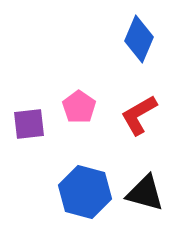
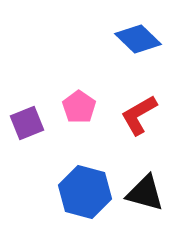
blue diamond: moved 1 px left; rotated 69 degrees counterclockwise
purple square: moved 2 px left, 1 px up; rotated 16 degrees counterclockwise
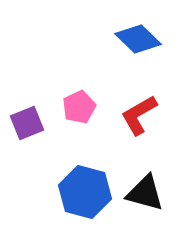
pink pentagon: rotated 12 degrees clockwise
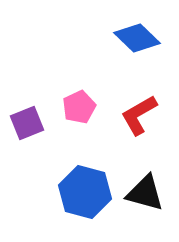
blue diamond: moved 1 px left, 1 px up
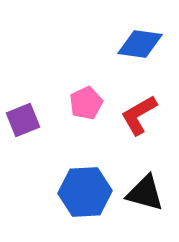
blue diamond: moved 3 px right, 6 px down; rotated 36 degrees counterclockwise
pink pentagon: moved 7 px right, 4 px up
purple square: moved 4 px left, 3 px up
blue hexagon: rotated 18 degrees counterclockwise
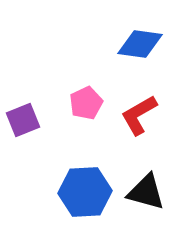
black triangle: moved 1 px right, 1 px up
